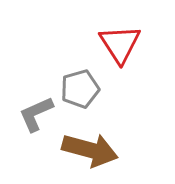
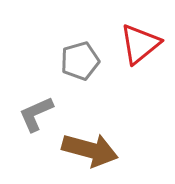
red triangle: moved 20 px right; rotated 24 degrees clockwise
gray pentagon: moved 28 px up
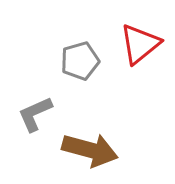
gray L-shape: moved 1 px left
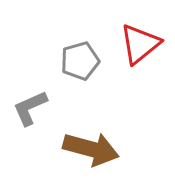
gray L-shape: moved 5 px left, 6 px up
brown arrow: moved 1 px right, 1 px up
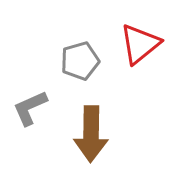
brown arrow: moved 15 px up; rotated 76 degrees clockwise
